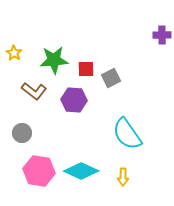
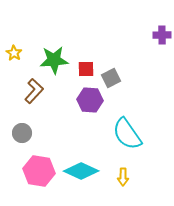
brown L-shape: rotated 85 degrees counterclockwise
purple hexagon: moved 16 px right
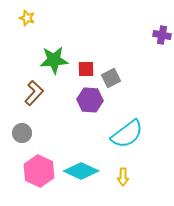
purple cross: rotated 12 degrees clockwise
yellow star: moved 13 px right, 35 px up; rotated 14 degrees counterclockwise
brown L-shape: moved 2 px down
cyan semicircle: rotated 92 degrees counterclockwise
pink hexagon: rotated 16 degrees clockwise
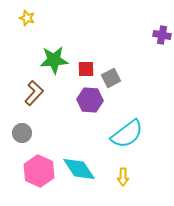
cyan diamond: moved 2 px left, 2 px up; rotated 32 degrees clockwise
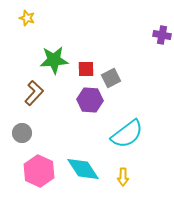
cyan diamond: moved 4 px right
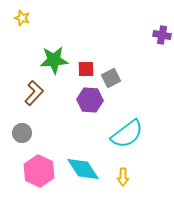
yellow star: moved 5 px left
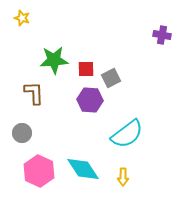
brown L-shape: rotated 45 degrees counterclockwise
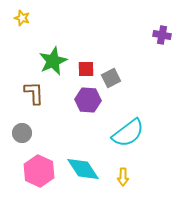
green star: moved 1 px left, 1 px down; rotated 20 degrees counterclockwise
purple hexagon: moved 2 px left
cyan semicircle: moved 1 px right, 1 px up
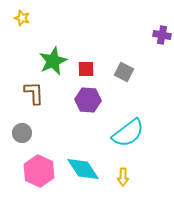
gray square: moved 13 px right, 6 px up; rotated 36 degrees counterclockwise
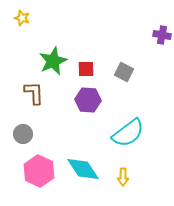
gray circle: moved 1 px right, 1 px down
